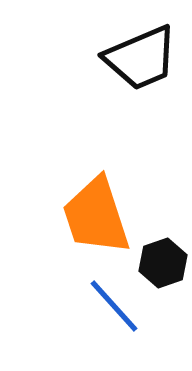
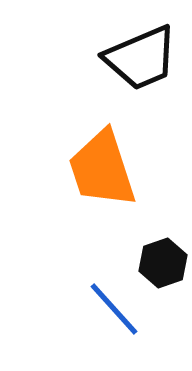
orange trapezoid: moved 6 px right, 47 px up
blue line: moved 3 px down
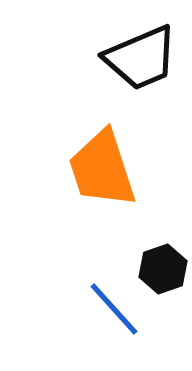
black hexagon: moved 6 px down
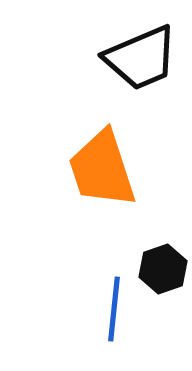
blue line: rotated 48 degrees clockwise
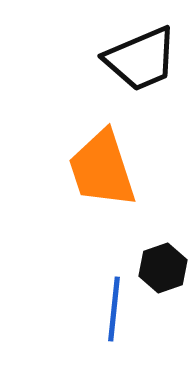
black trapezoid: moved 1 px down
black hexagon: moved 1 px up
